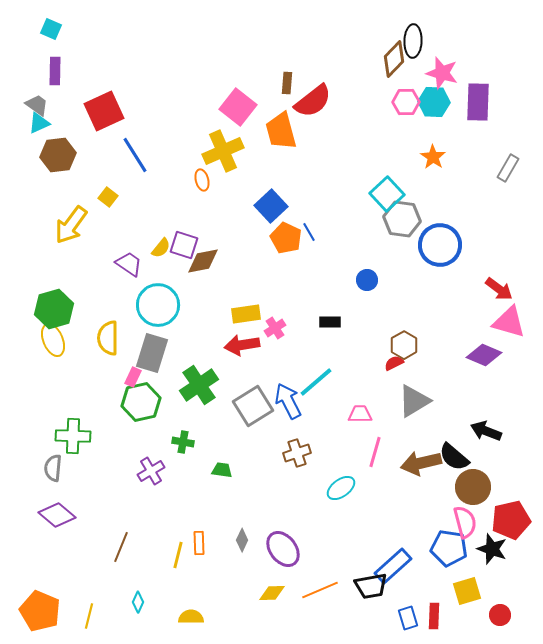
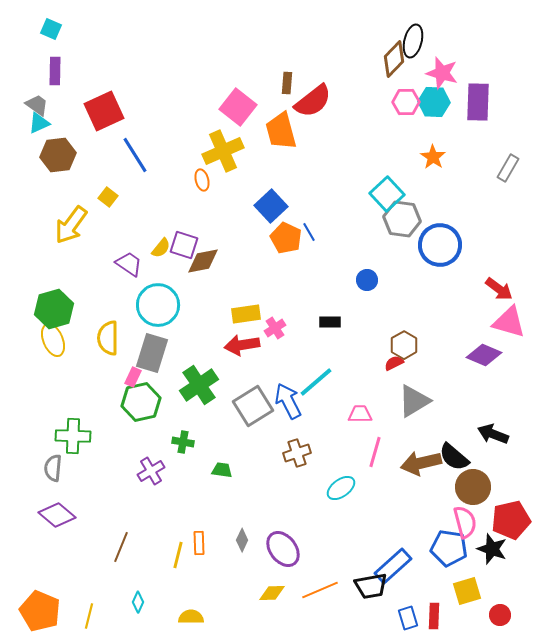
black ellipse at (413, 41): rotated 12 degrees clockwise
black arrow at (486, 431): moved 7 px right, 3 px down
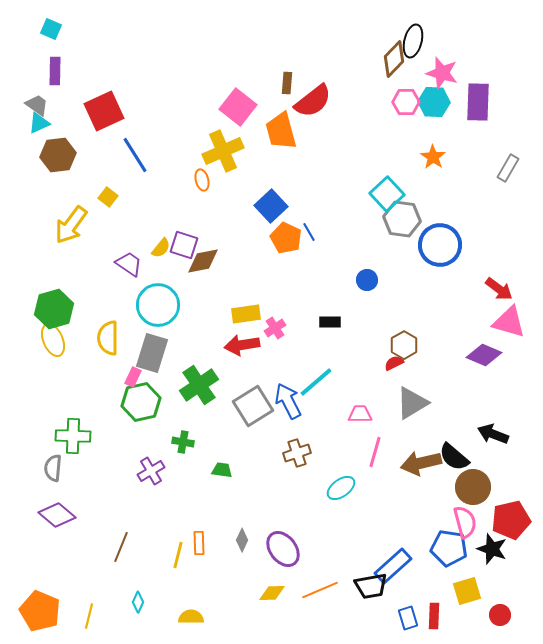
gray triangle at (414, 401): moved 2 px left, 2 px down
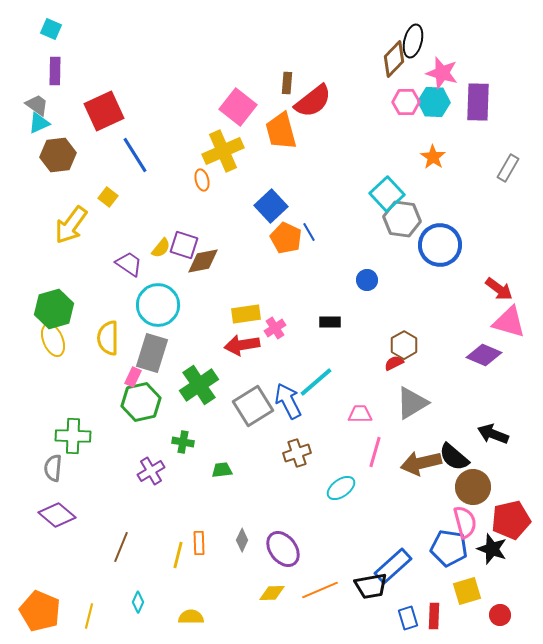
green trapezoid at (222, 470): rotated 15 degrees counterclockwise
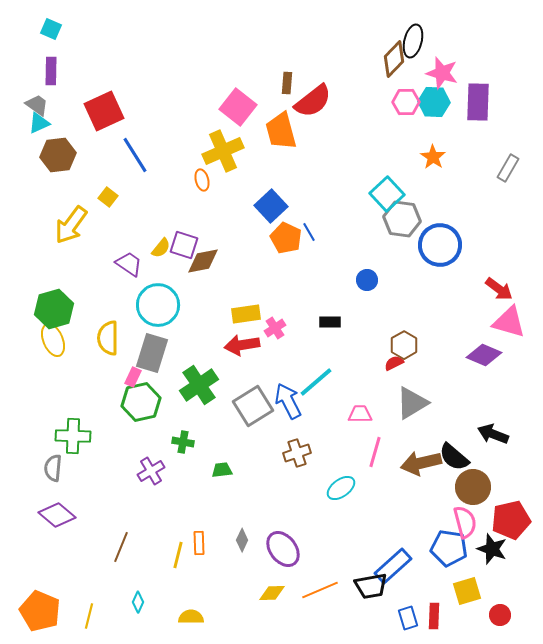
purple rectangle at (55, 71): moved 4 px left
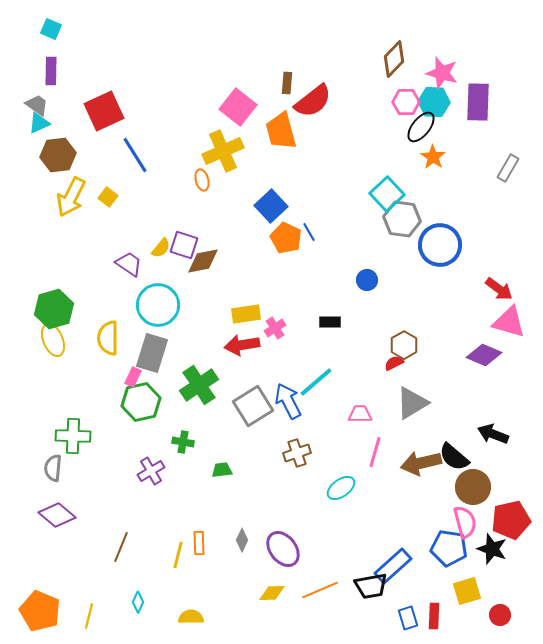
black ellipse at (413, 41): moved 8 px right, 86 px down; rotated 24 degrees clockwise
yellow arrow at (71, 225): moved 28 px up; rotated 9 degrees counterclockwise
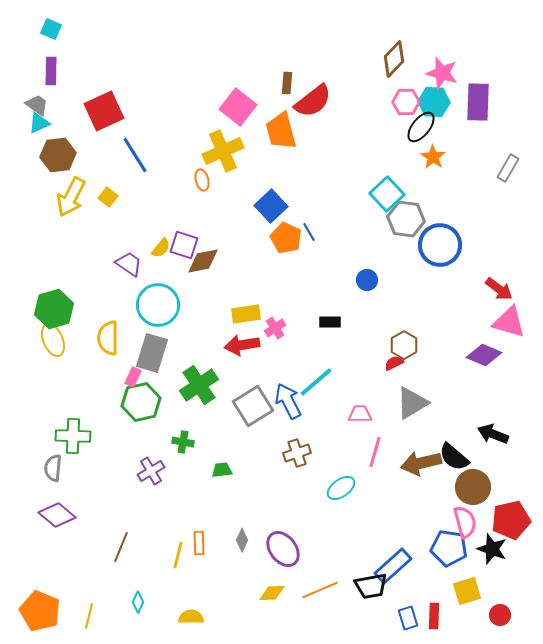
gray hexagon at (402, 219): moved 4 px right
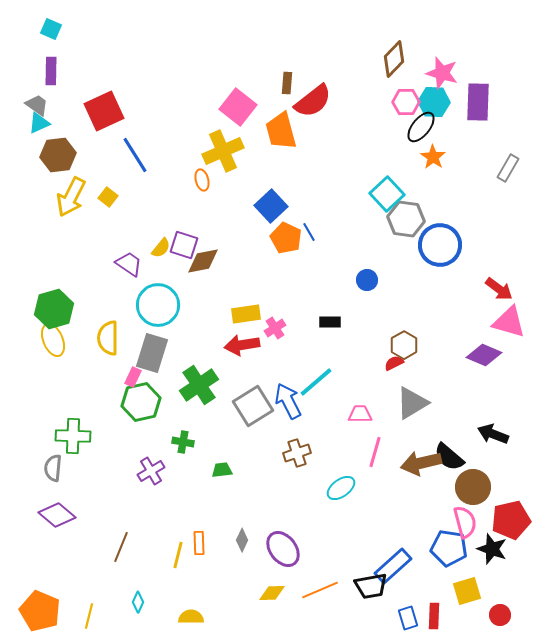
black semicircle at (454, 457): moved 5 px left
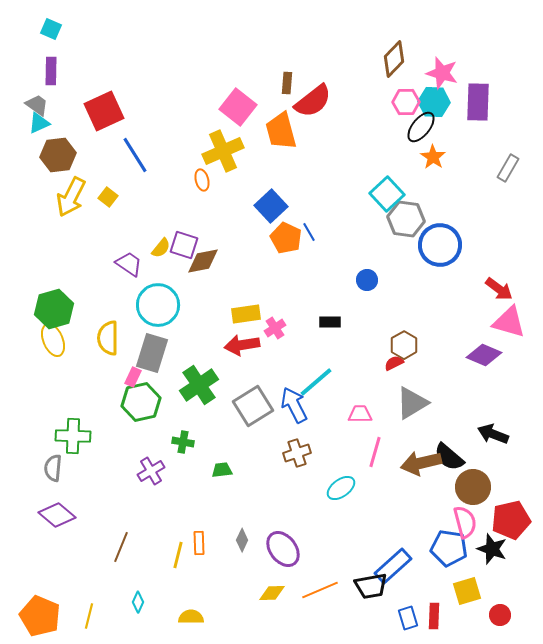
blue arrow at (288, 401): moved 6 px right, 4 px down
orange pentagon at (40, 611): moved 5 px down
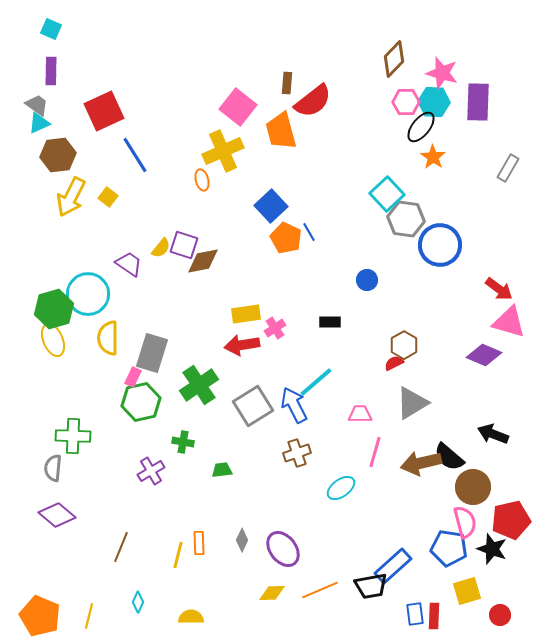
cyan circle at (158, 305): moved 70 px left, 11 px up
blue rectangle at (408, 618): moved 7 px right, 4 px up; rotated 10 degrees clockwise
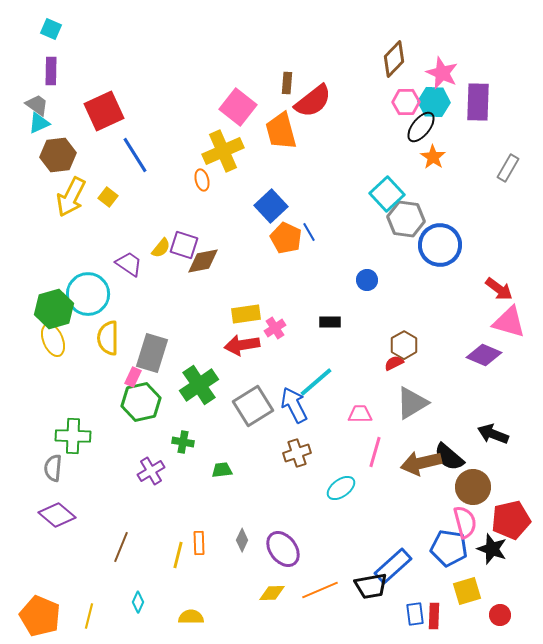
pink star at (442, 73): rotated 8 degrees clockwise
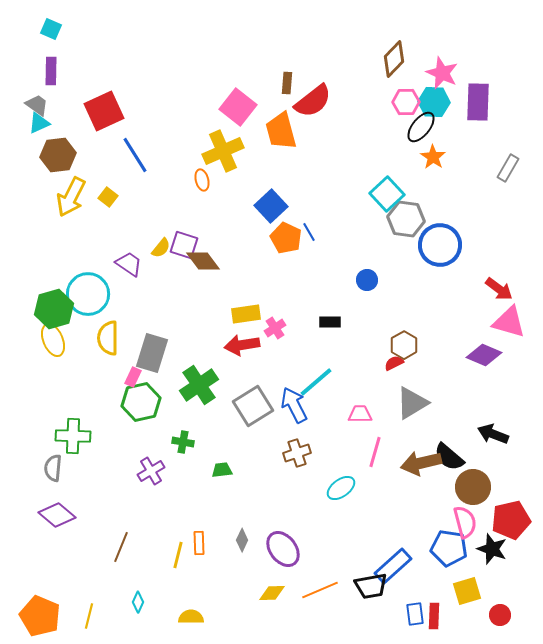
brown diamond at (203, 261): rotated 64 degrees clockwise
